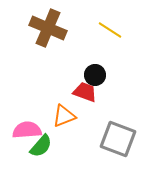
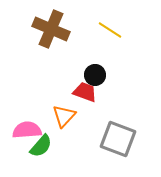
brown cross: moved 3 px right, 1 px down
orange triangle: rotated 25 degrees counterclockwise
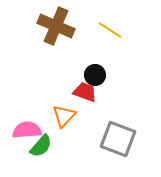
brown cross: moved 5 px right, 3 px up
